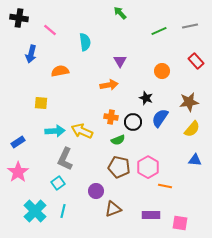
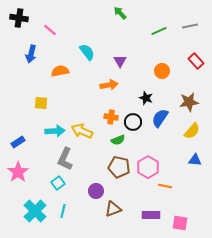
cyan semicircle: moved 2 px right, 10 px down; rotated 30 degrees counterclockwise
yellow semicircle: moved 2 px down
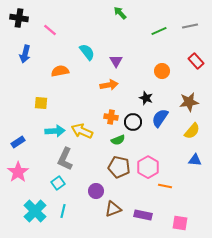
blue arrow: moved 6 px left
purple triangle: moved 4 px left
purple rectangle: moved 8 px left; rotated 12 degrees clockwise
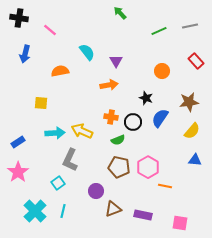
cyan arrow: moved 2 px down
gray L-shape: moved 5 px right, 1 px down
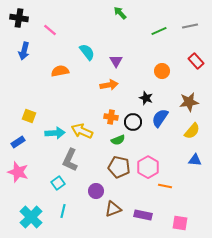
blue arrow: moved 1 px left, 3 px up
yellow square: moved 12 px left, 13 px down; rotated 16 degrees clockwise
pink star: rotated 20 degrees counterclockwise
cyan cross: moved 4 px left, 6 px down
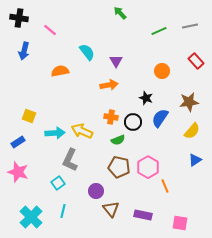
blue triangle: rotated 40 degrees counterclockwise
orange line: rotated 56 degrees clockwise
brown triangle: moved 2 px left; rotated 48 degrees counterclockwise
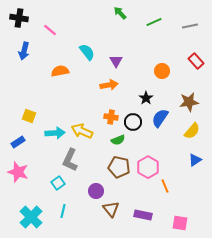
green line: moved 5 px left, 9 px up
black star: rotated 16 degrees clockwise
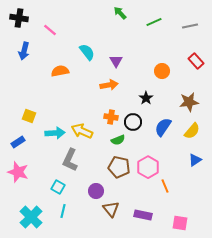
blue semicircle: moved 3 px right, 9 px down
cyan square: moved 4 px down; rotated 24 degrees counterclockwise
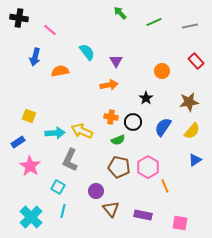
blue arrow: moved 11 px right, 6 px down
pink star: moved 12 px right, 6 px up; rotated 15 degrees clockwise
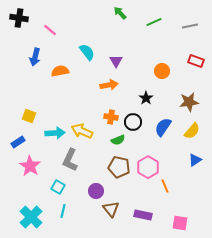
red rectangle: rotated 28 degrees counterclockwise
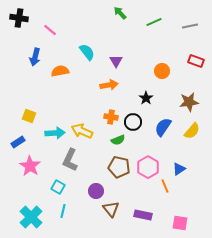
blue triangle: moved 16 px left, 9 px down
